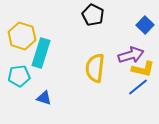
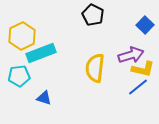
yellow hexagon: rotated 16 degrees clockwise
cyan rectangle: rotated 52 degrees clockwise
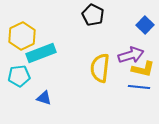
yellow semicircle: moved 5 px right
blue line: moved 1 px right; rotated 45 degrees clockwise
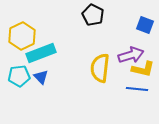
blue square: rotated 24 degrees counterclockwise
blue line: moved 2 px left, 2 px down
blue triangle: moved 3 px left, 21 px up; rotated 28 degrees clockwise
